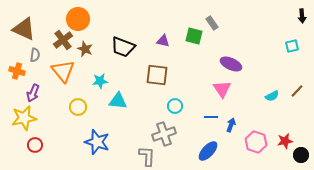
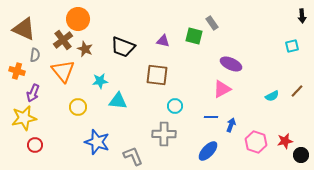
pink triangle: rotated 36 degrees clockwise
gray cross: rotated 20 degrees clockwise
gray L-shape: moved 14 px left; rotated 25 degrees counterclockwise
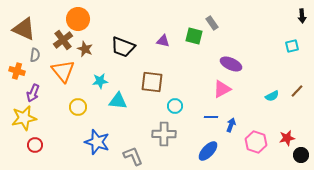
brown square: moved 5 px left, 7 px down
red star: moved 2 px right, 3 px up
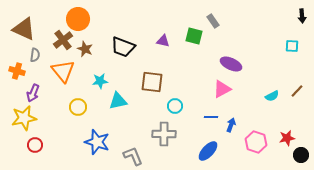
gray rectangle: moved 1 px right, 2 px up
cyan square: rotated 16 degrees clockwise
cyan triangle: rotated 18 degrees counterclockwise
